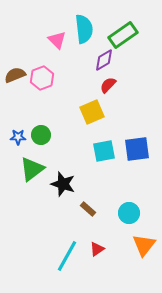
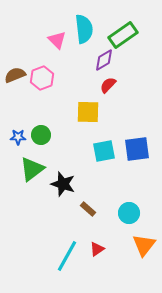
yellow square: moved 4 px left; rotated 25 degrees clockwise
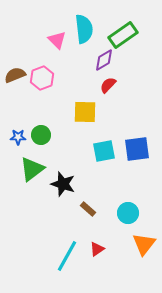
yellow square: moved 3 px left
cyan circle: moved 1 px left
orange triangle: moved 1 px up
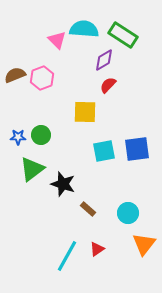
cyan semicircle: rotated 80 degrees counterclockwise
green rectangle: rotated 68 degrees clockwise
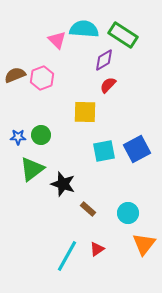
blue square: rotated 20 degrees counterclockwise
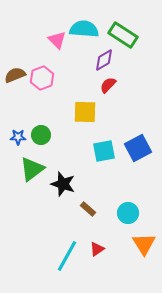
blue square: moved 1 px right, 1 px up
orange triangle: rotated 10 degrees counterclockwise
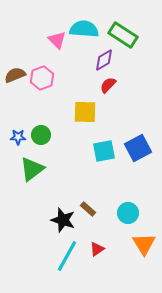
black star: moved 36 px down
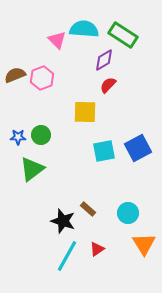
black star: moved 1 px down
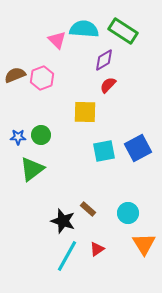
green rectangle: moved 4 px up
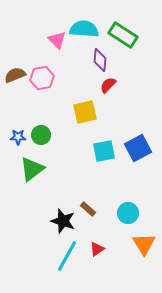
green rectangle: moved 4 px down
purple diamond: moved 4 px left; rotated 55 degrees counterclockwise
pink hexagon: rotated 10 degrees clockwise
yellow square: rotated 15 degrees counterclockwise
